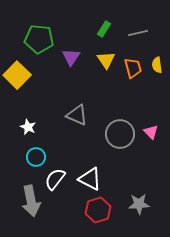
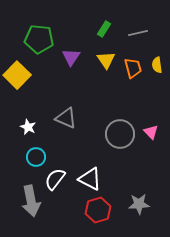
gray triangle: moved 11 px left, 3 px down
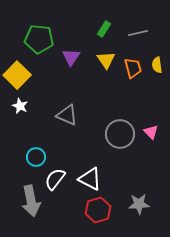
gray triangle: moved 1 px right, 3 px up
white star: moved 8 px left, 21 px up
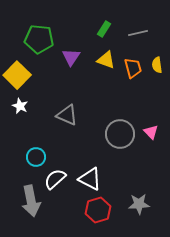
yellow triangle: rotated 36 degrees counterclockwise
white semicircle: rotated 10 degrees clockwise
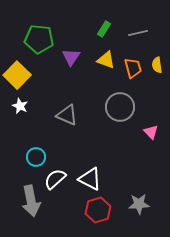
gray circle: moved 27 px up
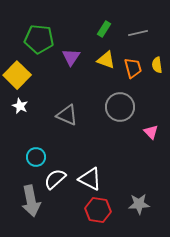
red hexagon: rotated 25 degrees clockwise
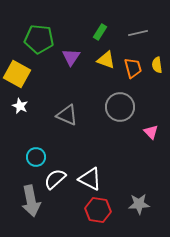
green rectangle: moved 4 px left, 3 px down
yellow square: moved 1 px up; rotated 16 degrees counterclockwise
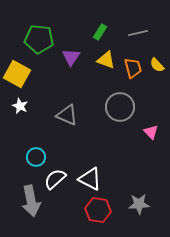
yellow semicircle: rotated 35 degrees counterclockwise
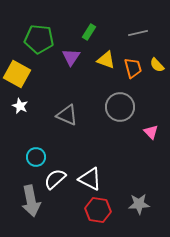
green rectangle: moved 11 px left
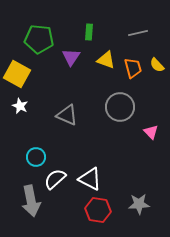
green rectangle: rotated 28 degrees counterclockwise
